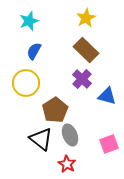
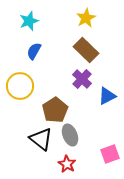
yellow circle: moved 6 px left, 3 px down
blue triangle: rotated 42 degrees counterclockwise
pink square: moved 1 px right, 10 px down
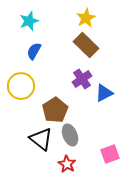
brown rectangle: moved 5 px up
purple cross: rotated 12 degrees clockwise
yellow circle: moved 1 px right
blue triangle: moved 3 px left, 3 px up
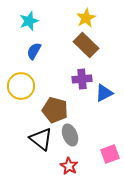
purple cross: rotated 30 degrees clockwise
brown pentagon: rotated 25 degrees counterclockwise
red star: moved 2 px right, 2 px down
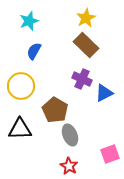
purple cross: rotated 30 degrees clockwise
brown pentagon: rotated 15 degrees clockwise
black triangle: moved 21 px left, 10 px up; rotated 40 degrees counterclockwise
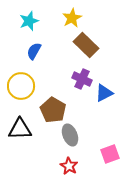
yellow star: moved 14 px left
brown pentagon: moved 2 px left
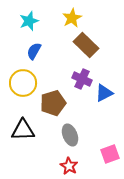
yellow circle: moved 2 px right, 3 px up
brown pentagon: moved 7 px up; rotated 25 degrees clockwise
black triangle: moved 3 px right, 1 px down
